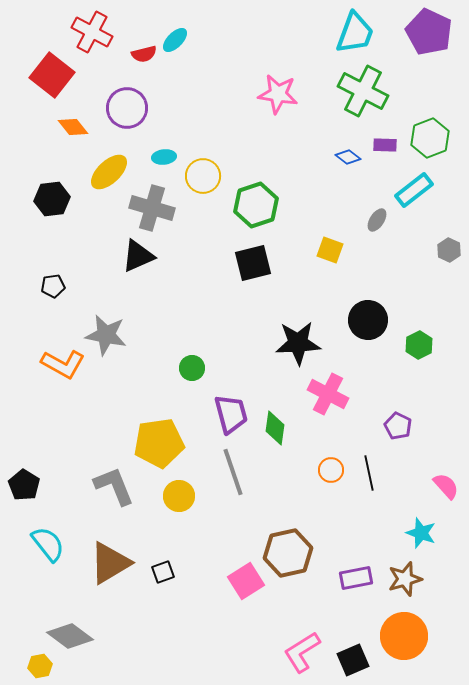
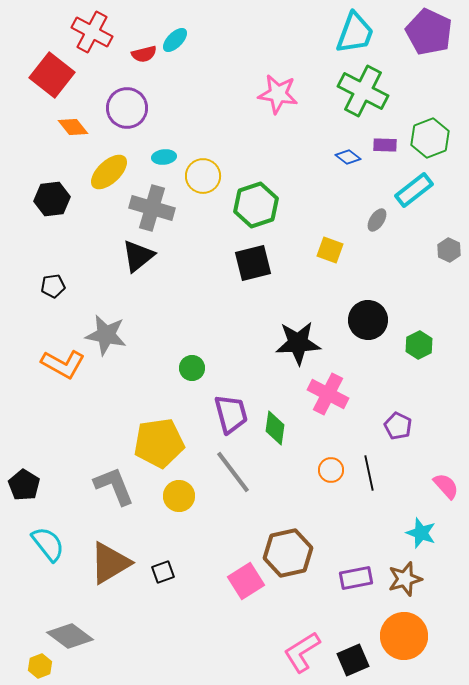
black triangle at (138, 256): rotated 15 degrees counterclockwise
gray line at (233, 472): rotated 18 degrees counterclockwise
yellow hexagon at (40, 666): rotated 10 degrees counterclockwise
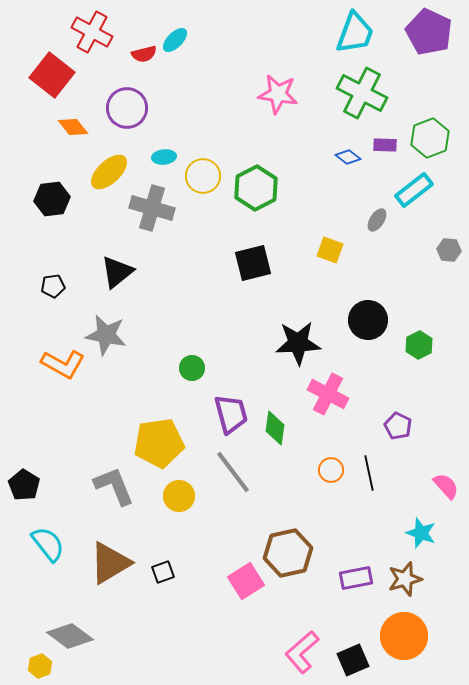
green cross at (363, 91): moved 1 px left, 2 px down
green hexagon at (256, 205): moved 17 px up; rotated 9 degrees counterclockwise
gray hexagon at (449, 250): rotated 20 degrees counterclockwise
black triangle at (138, 256): moved 21 px left, 16 px down
pink L-shape at (302, 652): rotated 9 degrees counterclockwise
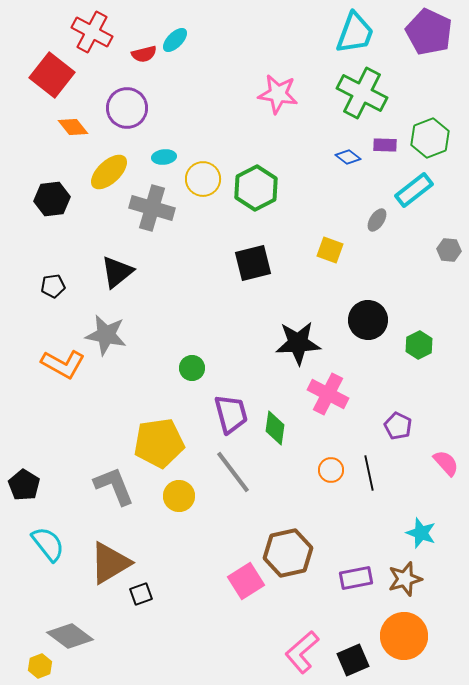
yellow circle at (203, 176): moved 3 px down
pink semicircle at (446, 486): moved 23 px up
black square at (163, 572): moved 22 px left, 22 px down
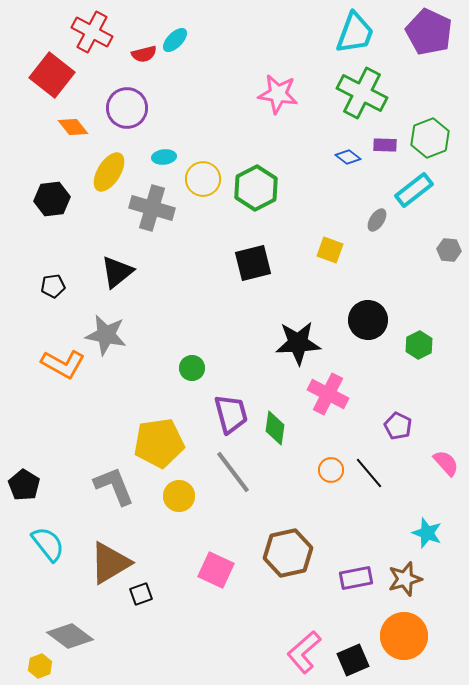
yellow ellipse at (109, 172): rotated 15 degrees counterclockwise
black line at (369, 473): rotated 28 degrees counterclockwise
cyan star at (421, 533): moved 6 px right
pink square at (246, 581): moved 30 px left, 11 px up; rotated 33 degrees counterclockwise
pink L-shape at (302, 652): moved 2 px right
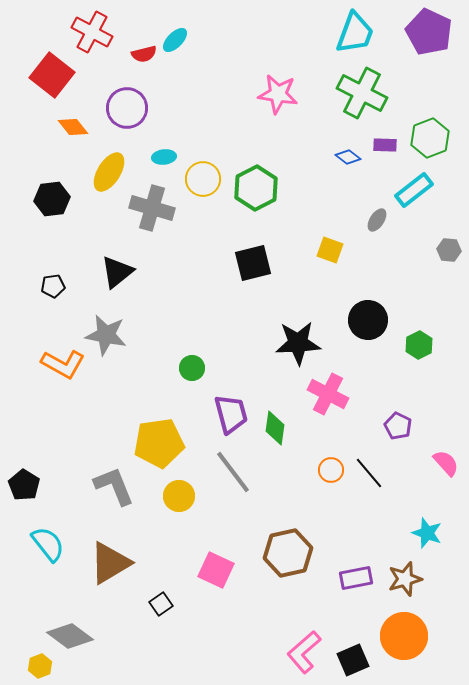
black square at (141, 594): moved 20 px right, 10 px down; rotated 15 degrees counterclockwise
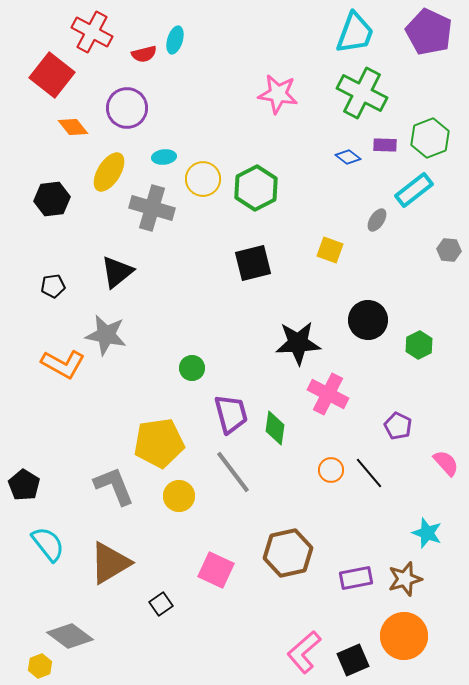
cyan ellipse at (175, 40): rotated 28 degrees counterclockwise
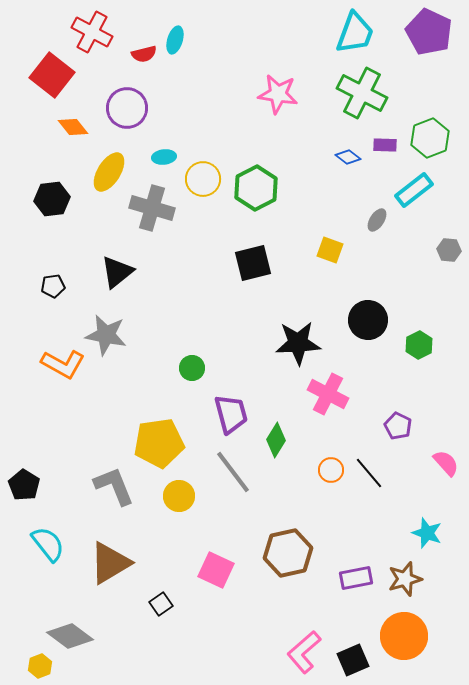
green diamond at (275, 428): moved 1 px right, 12 px down; rotated 24 degrees clockwise
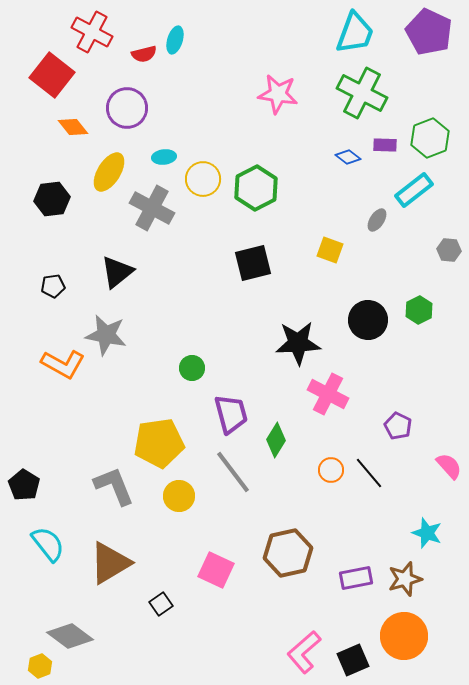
gray cross at (152, 208): rotated 12 degrees clockwise
green hexagon at (419, 345): moved 35 px up
pink semicircle at (446, 463): moved 3 px right, 3 px down
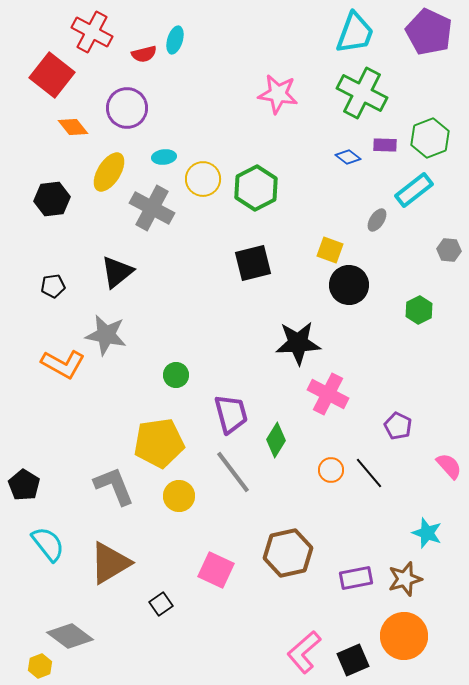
black circle at (368, 320): moved 19 px left, 35 px up
green circle at (192, 368): moved 16 px left, 7 px down
